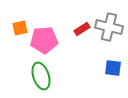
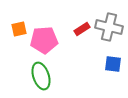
orange square: moved 1 px left, 1 px down
blue square: moved 4 px up
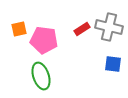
pink pentagon: rotated 12 degrees clockwise
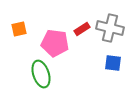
gray cross: moved 1 px right, 1 px down
pink pentagon: moved 11 px right, 3 px down
blue square: moved 1 px up
green ellipse: moved 2 px up
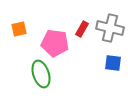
red rectangle: rotated 28 degrees counterclockwise
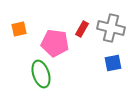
gray cross: moved 1 px right
blue square: rotated 18 degrees counterclockwise
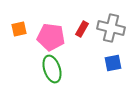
pink pentagon: moved 4 px left, 6 px up
green ellipse: moved 11 px right, 5 px up
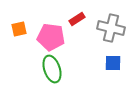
red rectangle: moved 5 px left, 10 px up; rotated 28 degrees clockwise
blue square: rotated 12 degrees clockwise
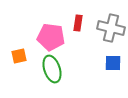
red rectangle: moved 1 px right, 4 px down; rotated 49 degrees counterclockwise
orange square: moved 27 px down
